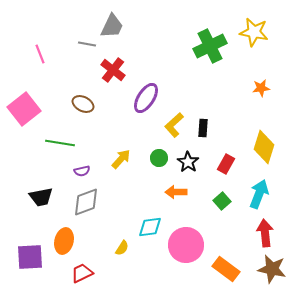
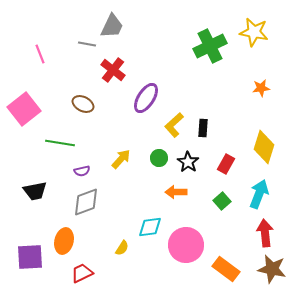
black trapezoid: moved 6 px left, 6 px up
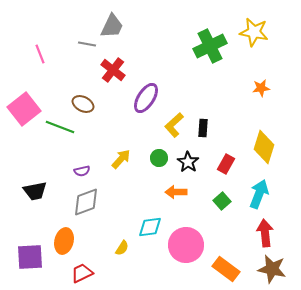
green line: moved 16 px up; rotated 12 degrees clockwise
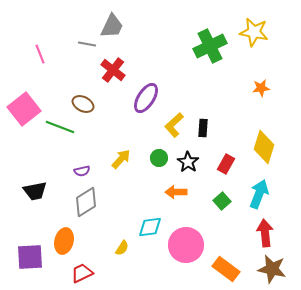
gray diamond: rotated 12 degrees counterclockwise
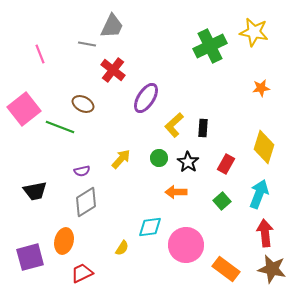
purple square: rotated 12 degrees counterclockwise
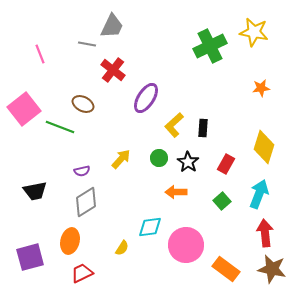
orange ellipse: moved 6 px right
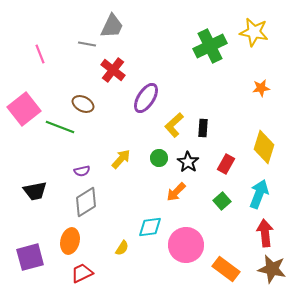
orange arrow: rotated 45 degrees counterclockwise
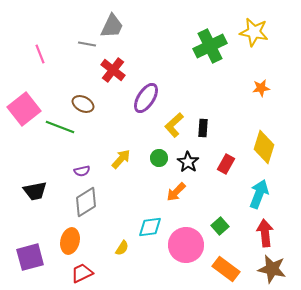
green square: moved 2 px left, 25 px down
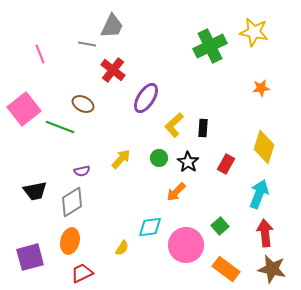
gray diamond: moved 14 px left
